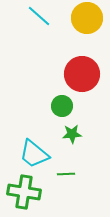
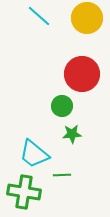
green line: moved 4 px left, 1 px down
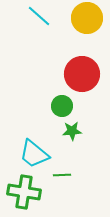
green star: moved 3 px up
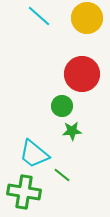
green line: rotated 42 degrees clockwise
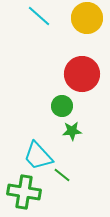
cyan trapezoid: moved 4 px right, 2 px down; rotated 8 degrees clockwise
